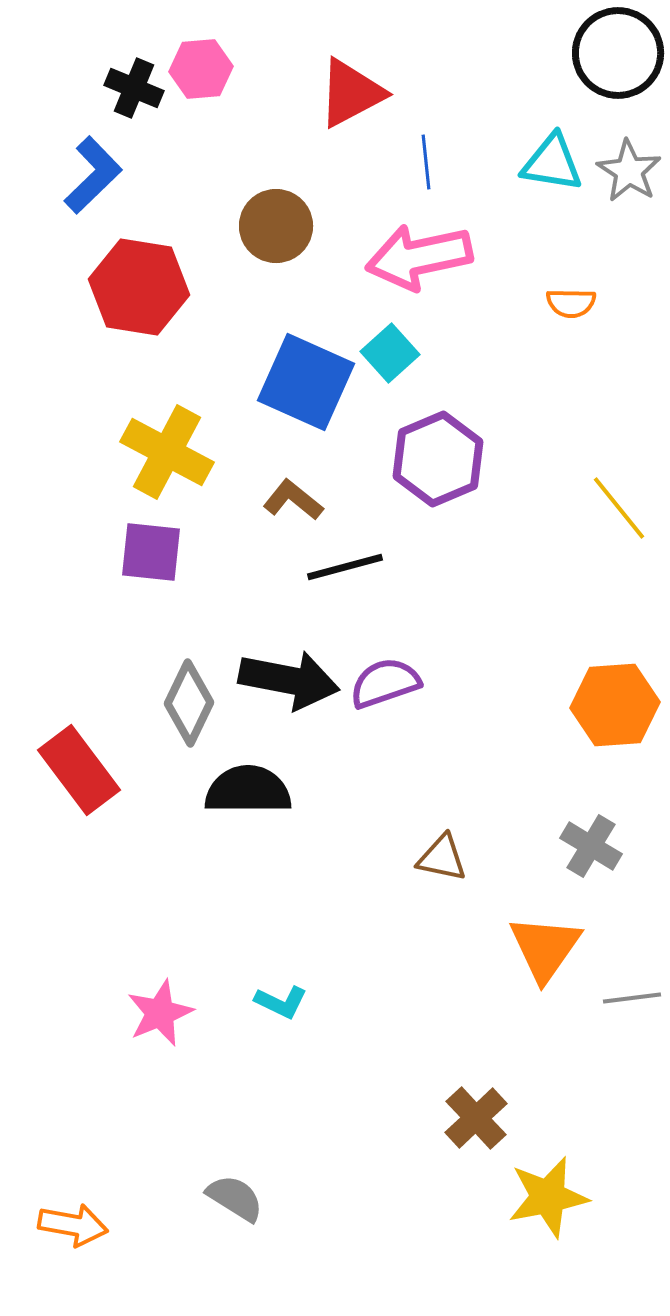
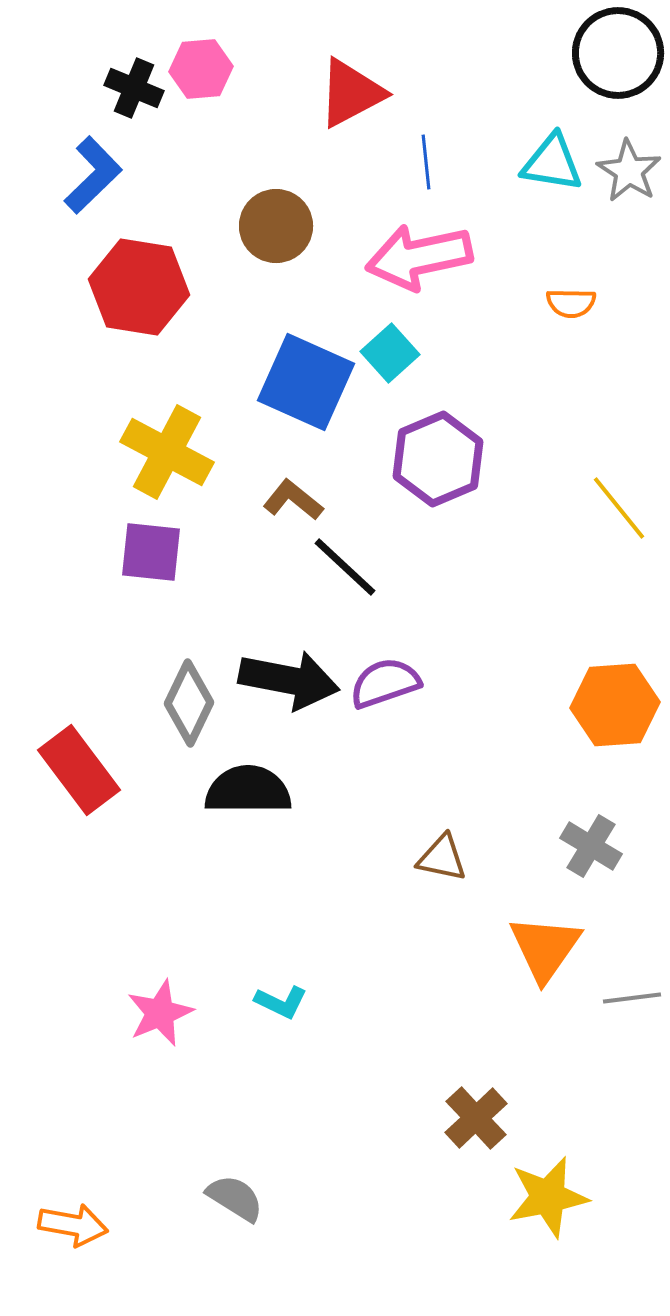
black line: rotated 58 degrees clockwise
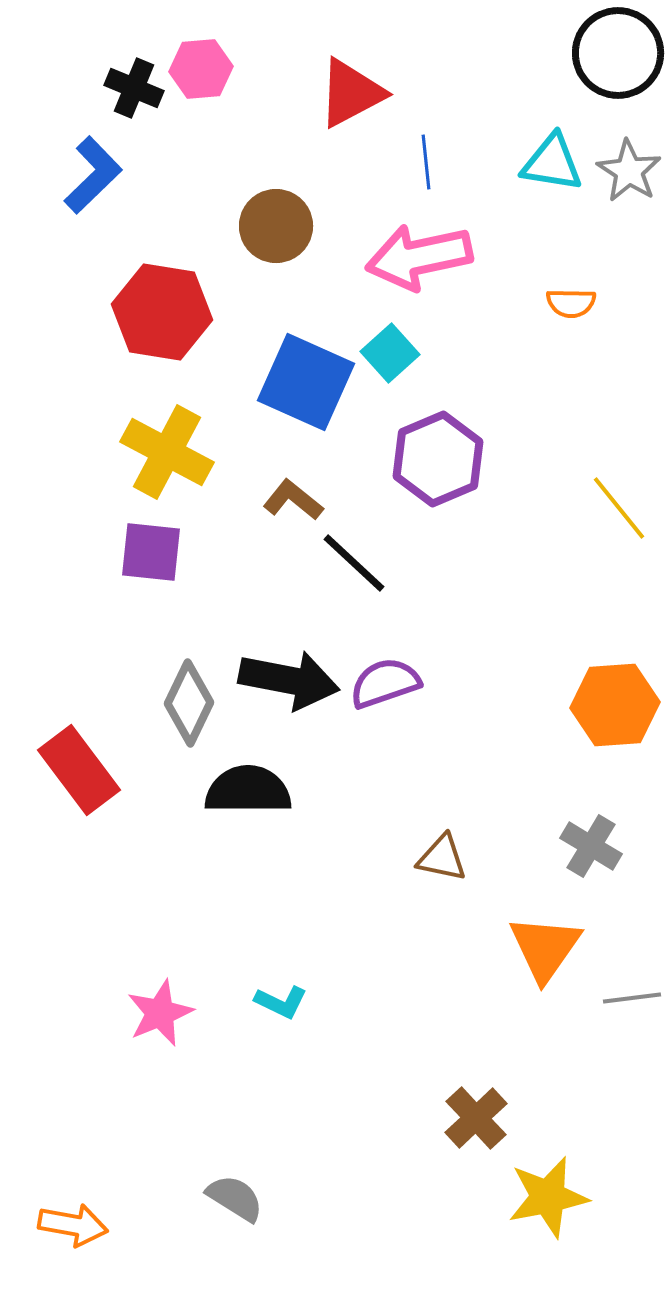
red hexagon: moved 23 px right, 25 px down
black line: moved 9 px right, 4 px up
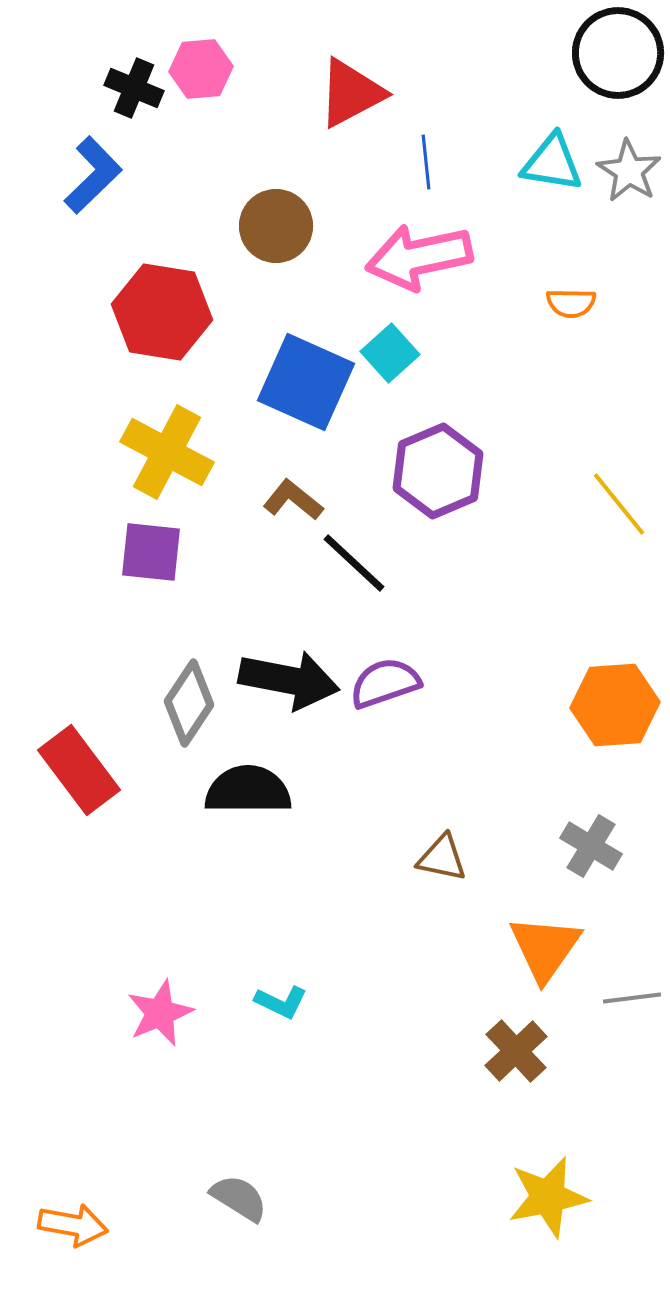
purple hexagon: moved 12 px down
yellow line: moved 4 px up
gray diamond: rotated 8 degrees clockwise
brown cross: moved 40 px right, 67 px up
gray semicircle: moved 4 px right
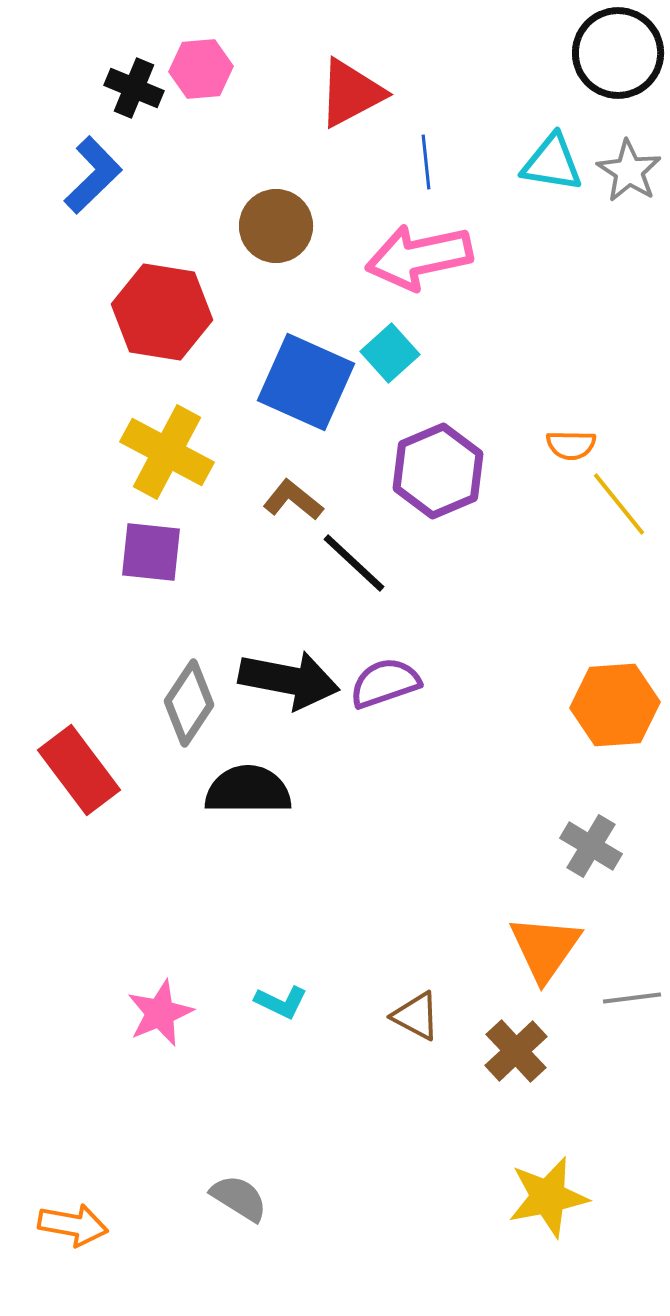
orange semicircle: moved 142 px down
brown triangle: moved 26 px left, 158 px down; rotated 16 degrees clockwise
